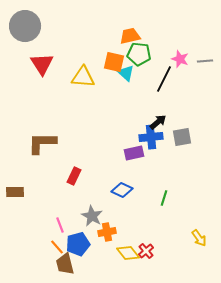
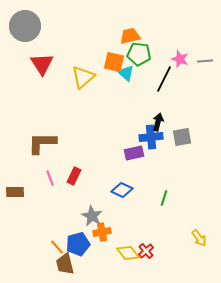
yellow triangle: rotated 45 degrees counterclockwise
black arrow: rotated 36 degrees counterclockwise
pink line: moved 10 px left, 47 px up
orange cross: moved 5 px left
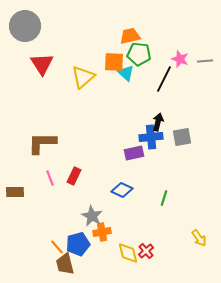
orange square: rotated 10 degrees counterclockwise
yellow diamond: rotated 25 degrees clockwise
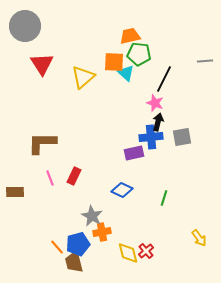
pink star: moved 25 px left, 44 px down
brown trapezoid: moved 9 px right, 2 px up
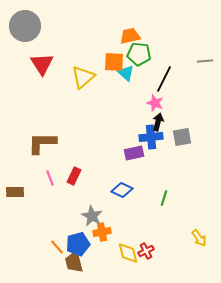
red cross: rotated 14 degrees clockwise
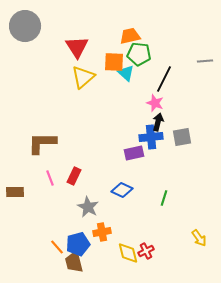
red triangle: moved 35 px right, 17 px up
gray star: moved 4 px left, 9 px up
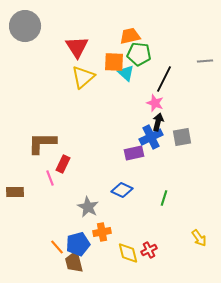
blue cross: rotated 20 degrees counterclockwise
red rectangle: moved 11 px left, 12 px up
red cross: moved 3 px right, 1 px up
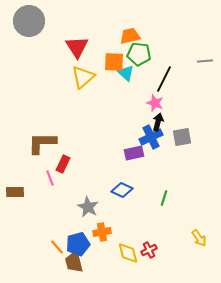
gray circle: moved 4 px right, 5 px up
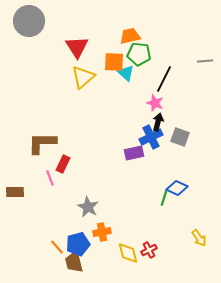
gray square: moved 2 px left; rotated 30 degrees clockwise
blue diamond: moved 55 px right, 2 px up
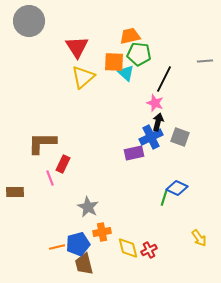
orange line: rotated 63 degrees counterclockwise
yellow diamond: moved 5 px up
brown trapezoid: moved 10 px right, 2 px down
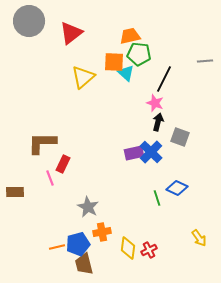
red triangle: moved 6 px left, 14 px up; rotated 25 degrees clockwise
blue cross: moved 15 px down; rotated 20 degrees counterclockwise
green line: moved 7 px left; rotated 35 degrees counterclockwise
yellow diamond: rotated 20 degrees clockwise
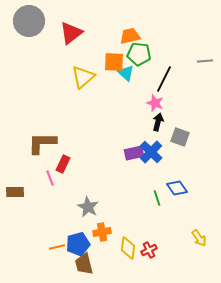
blue diamond: rotated 30 degrees clockwise
